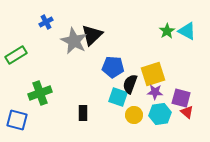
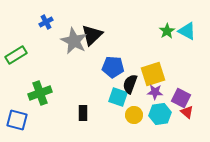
purple square: rotated 12 degrees clockwise
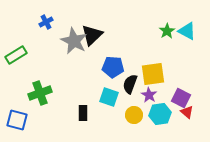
yellow square: rotated 10 degrees clockwise
purple star: moved 6 px left, 3 px down; rotated 28 degrees clockwise
cyan square: moved 9 px left
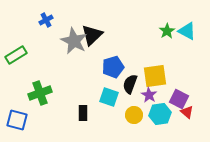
blue cross: moved 2 px up
blue pentagon: rotated 20 degrees counterclockwise
yellow square: moved 2 px right, 2 px down
purple square: moved 2 px left, 1 px down
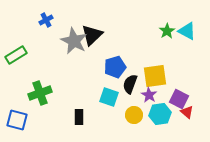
blue pentagon: moved 2 px right
black rectangle: moved 4 px left, 4 px down
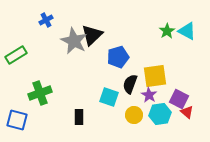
blue pentagon: moved 3 px right, 10 px up
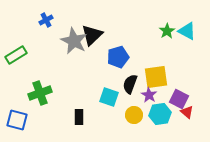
yellow square: moved 1 px right, 1 px down
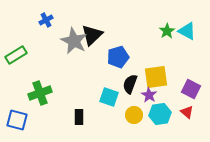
purple square: moved 12 px right, 10 px up
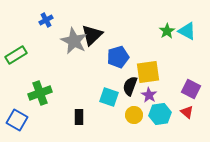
yellow square: moved 8 px left, 5 px up
black semicircle: moved 2 px down
blue square: rotated 15 degrees clockwise
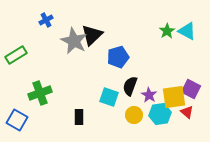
yellow square: moved 26 px right, 25 px down
